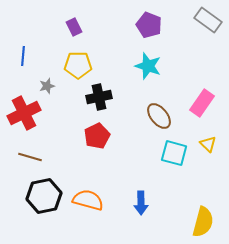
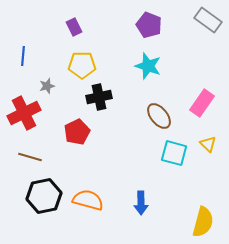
yellow pentagon: moved 4 px right
red pentagon: moved 20 px left, 4 px up
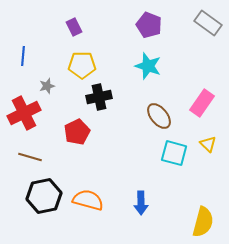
gray rectangle: moved 3 px down
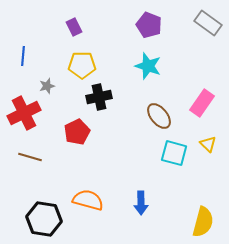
black hexagon: moved 23 px down; rotated 20 degrees clockwise
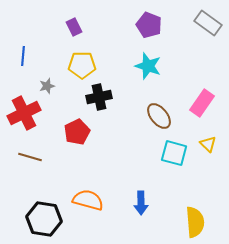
yellow semicircle: moved 8 px left; rotated 20 degrees counterclockwise
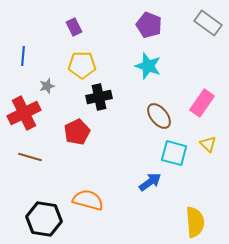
blue arrow: moved 9 px right, 21 px up; rotated 125 degrees counterclockwise
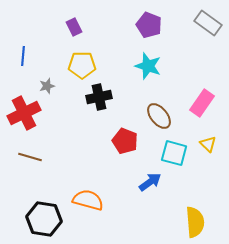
red pentagon: moved 48 px right, 9 px down; rotated 25 degrees counterclockwise
